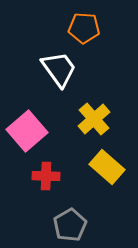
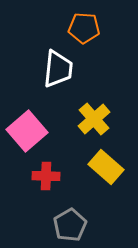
white trapezoid: moved 1 px left; rotated 42 degrees clockwise
yellow rectangle: moved 1 px left
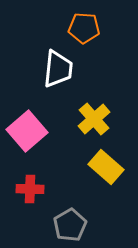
red cross: moved 16 px left, 13 px down
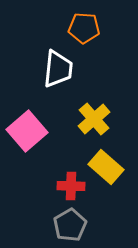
red cross: moved 41 px right, 3 px up
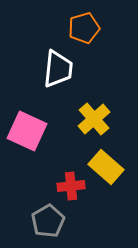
orange pentagon: rotated 20 degrees counterclockwise
pink square: rotated 24 degrees counterclockwise
red cross: rotated 8 degrees counterclockwise
gray pentagon: moved 22 px left, 4 px up
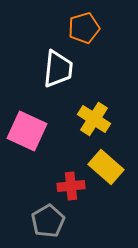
yellow cross: rotated 16 degrees counterclockwise
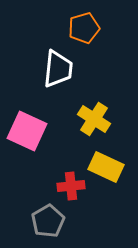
yellow rectangle: rotated 16 degrees counterclockwise
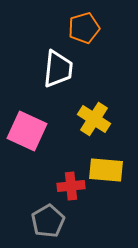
yellow rectangle: moved 3 px down; rotated 20 degrees counterclockwise
